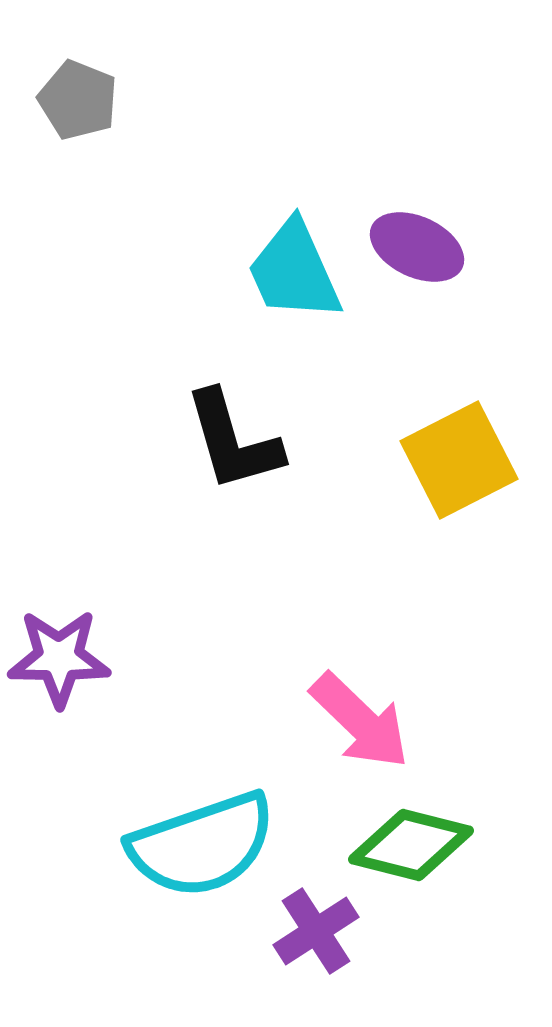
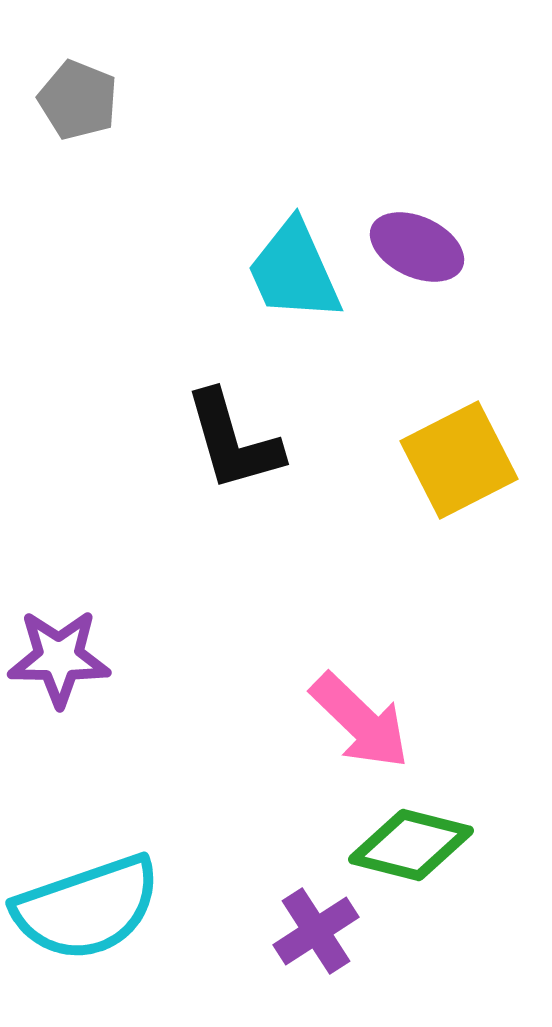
cyan semicircle: moved 115 px left, 63 px down
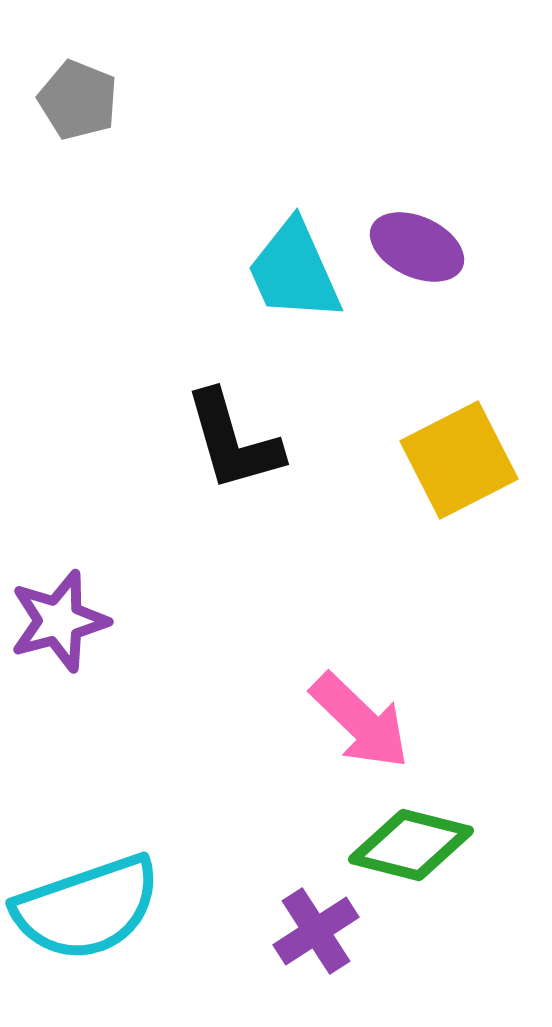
purple star: moved 37 px up; rotated 16 degrees counterclockwise
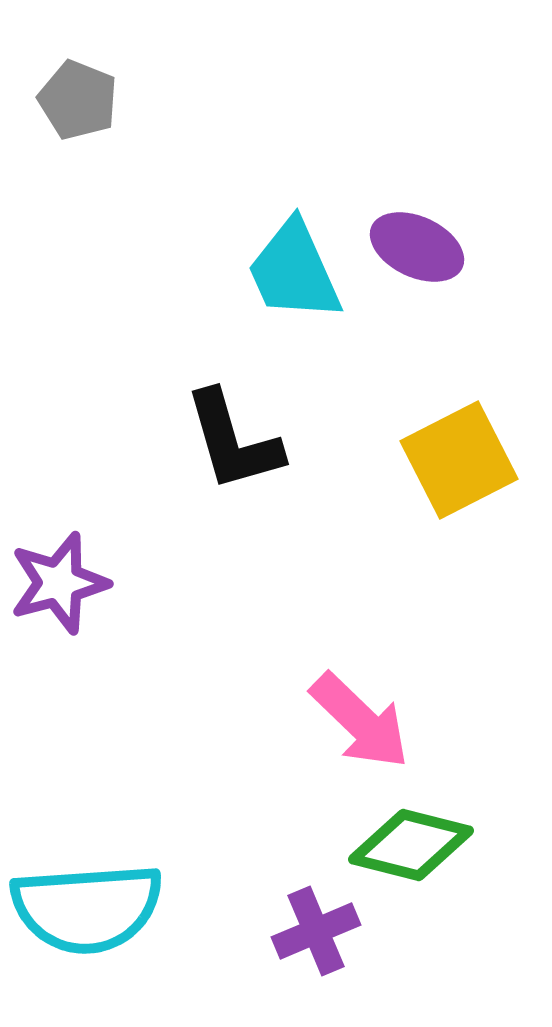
purple star: moved 38 px up
cyan semicircle: rotated 15 degrees clockwise
purple cross: rotated 10 degrees clockwise
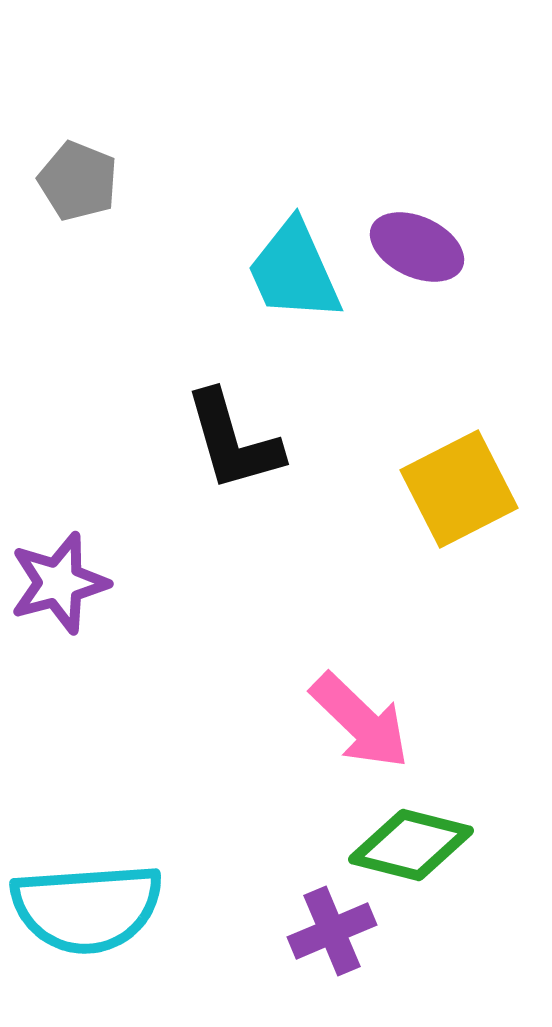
gray pentagon: moved 81 px down
yellow square: moved 29 px down
purple cross: moved 16 px right
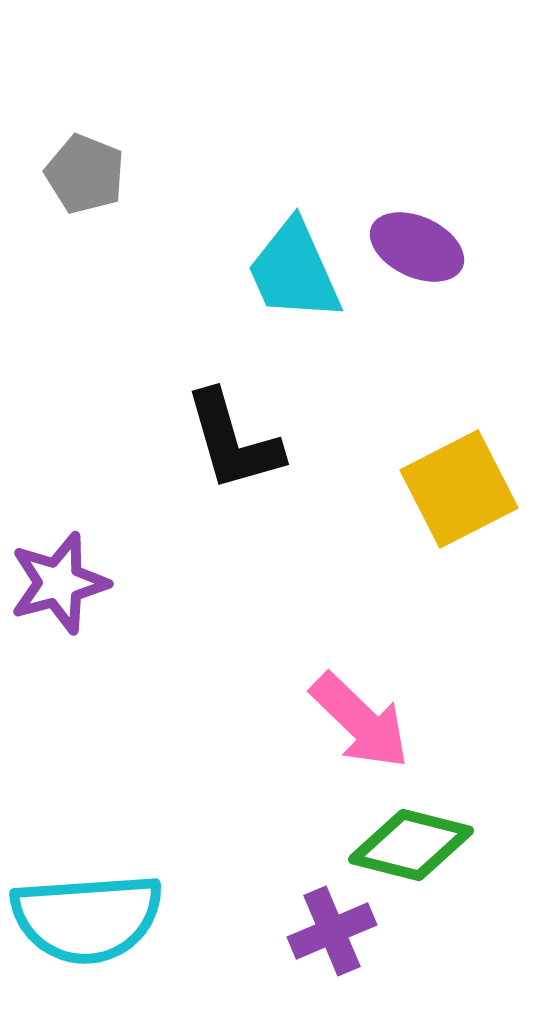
gray pentagon: moved 7 px right, 7 px up
cyan semicircle: moved 10 px down
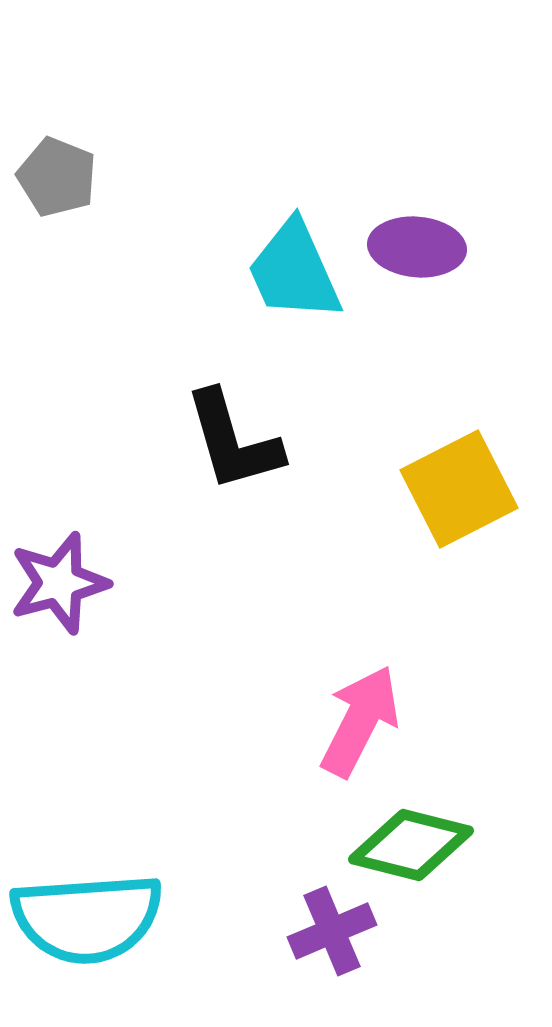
gray pentagon: moved 28 px left, 3 px down
purple ellipse: rotated 20 degrees counterclockwise
pink arrow: rotated 107 degrees counterclockwise
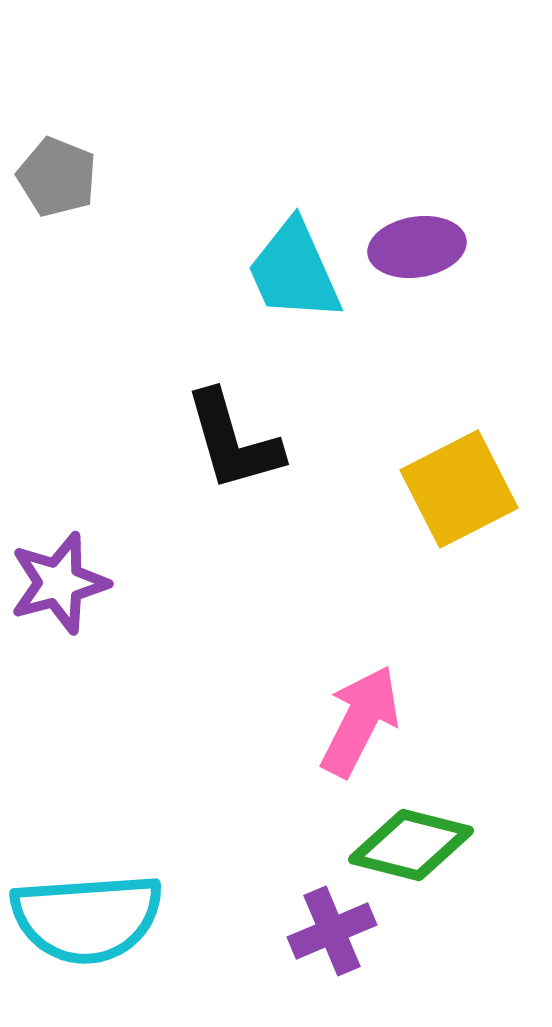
purple ellipse: rotated 14 degrees counterclockwise
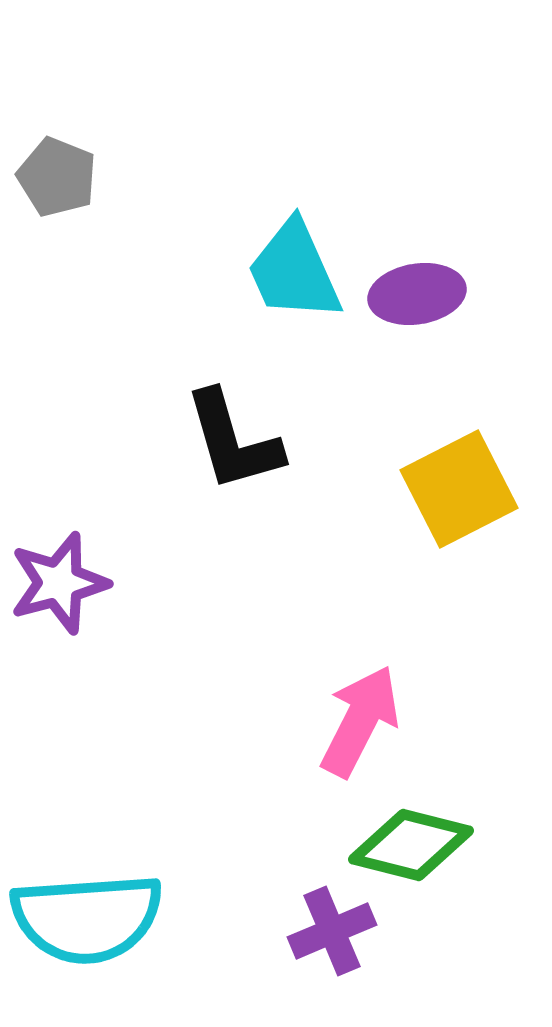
purple ellipse: moved 47 px down
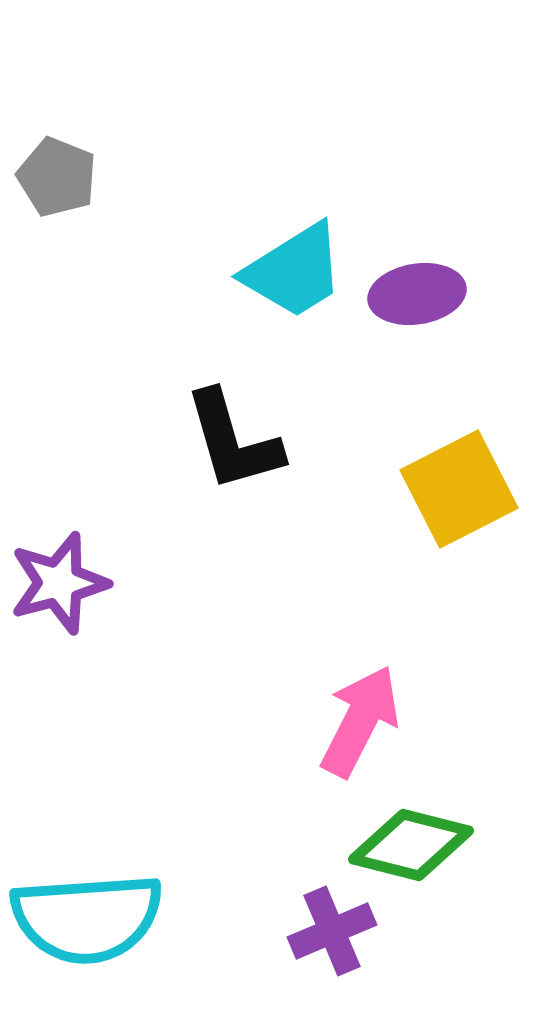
cyan trapezoid: rotated 98 degrees counterclockwise
